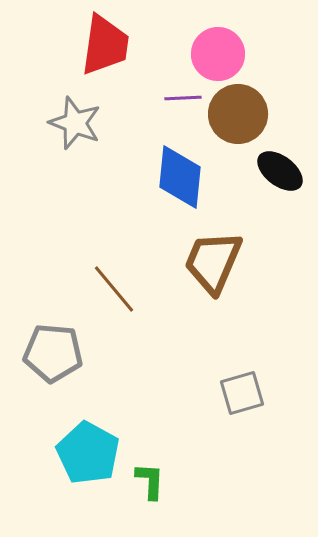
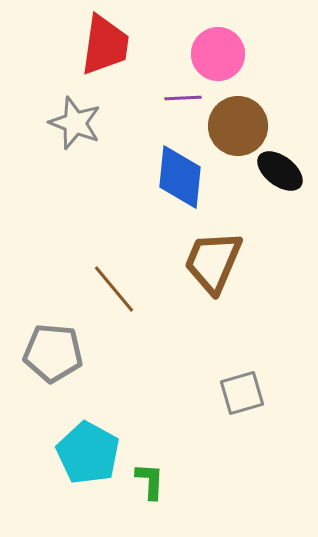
brown circle: moved 12 px down
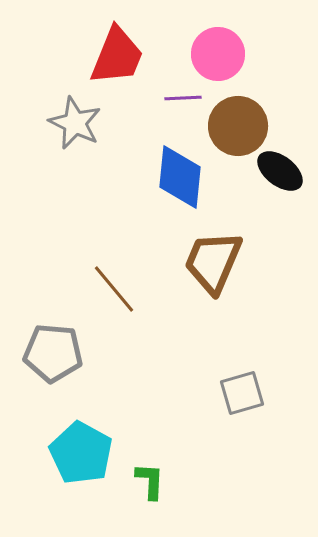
red trapezoid: moved 12 px right, 11 px down; rotated 14 degrees clockwise
gray star: rotated 4 degrees clockwise
cyan pentagon: moved 7 px left
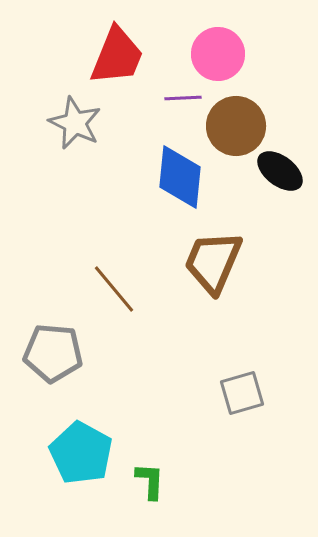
brown circle: moved 2 px left
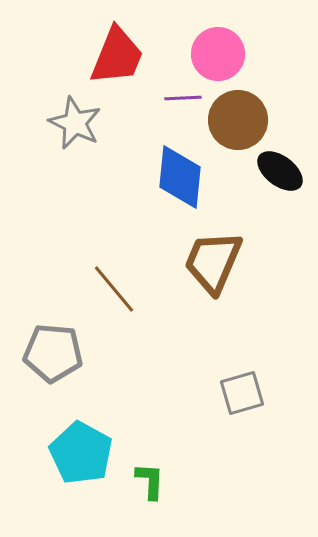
brown circle: moved 2 px right, 6 px up
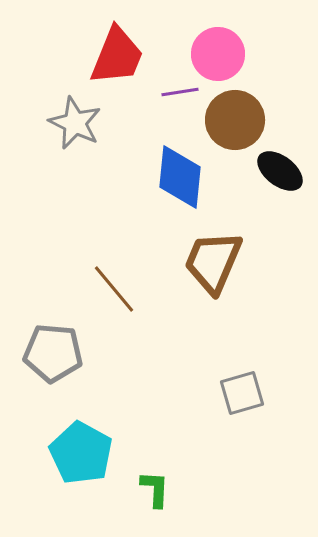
purple line: moved 3 px left, 6 px up; rotated 6 degrees counterclockwise
brown circle: moved 3 px left
green L-shape: moved 5 px right, 8 px down
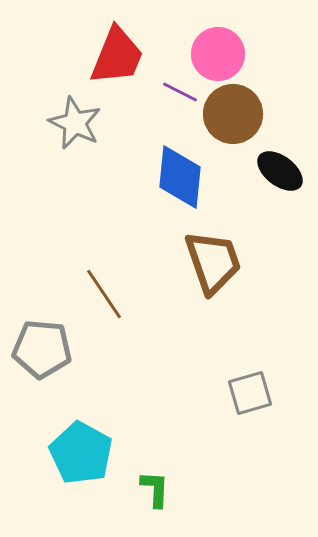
purple line: rotated 36 degrees clockwise
brown circle: moved 2 px left, 6 px up
brown trapezoid: rotated 138 degrees clockwise
brown line: moved 10 px left, 5 px down; rotated 6 degrees clockwise
gray pentagon: moved 11 px left, 4 px up
gray square: moved 8 px right
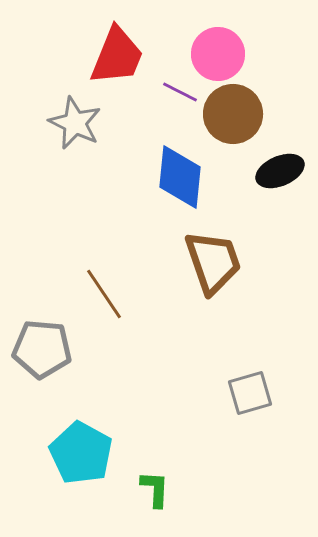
black ellipse: rotated 60 degrees counterclockwise
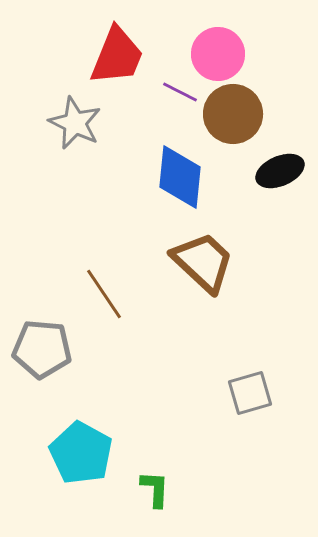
brown trapezoid: moved 10 px left; rotated 28 degrees counterclockwise
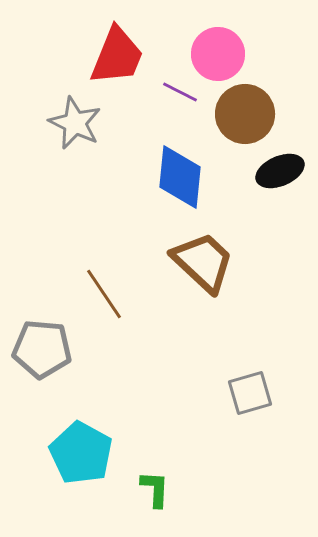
brown circle: moved 12 px right
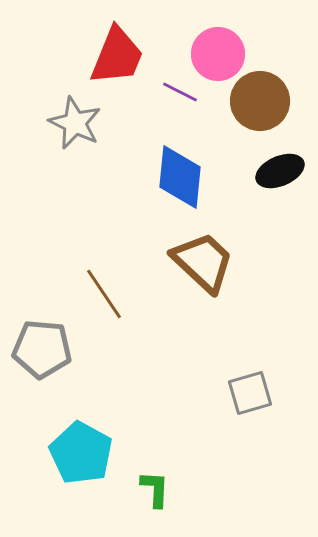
brown circle: moved 15 px right, 13 px up
